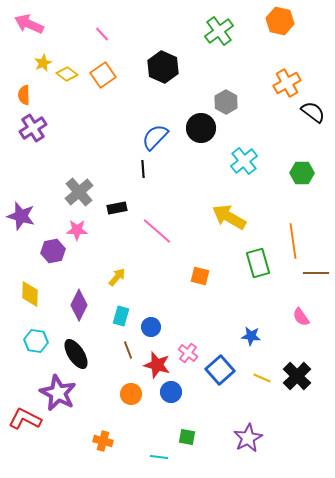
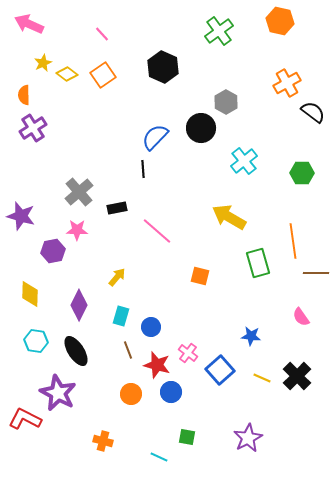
black ellipse at (76, 354): moved 3 px up
cyan line at (159, 457): rotated 18 degrees clockwise
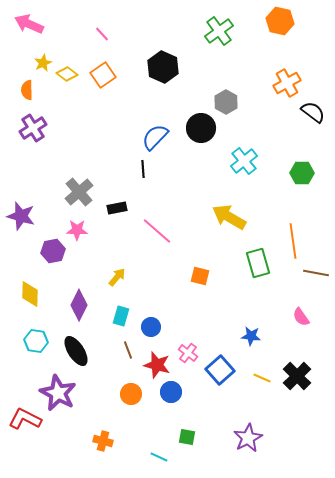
orange semicircle at (24, 95): moved 3 px right, 5 px up
brown line at (316, 273): rotated 10 degrees clockwise
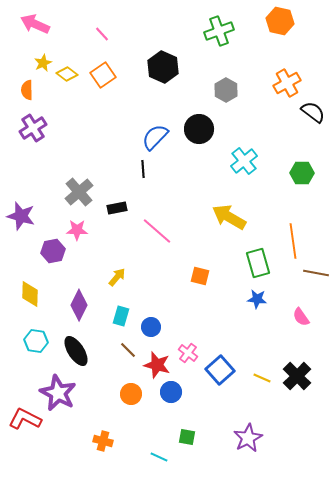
pink arrow at (29, 24): moved 6 px right
green cross at (219, 31): rotated 16 degrees clockwise
gray hexagon at (226, 102): moved 12 px up
black circle at (201, 128): moved 2 px left, 1 px down
blue star at (251, 336): moved 6 px right, 37 px up
brown line at (128, 350): rotated 24 degrees counterclockwise
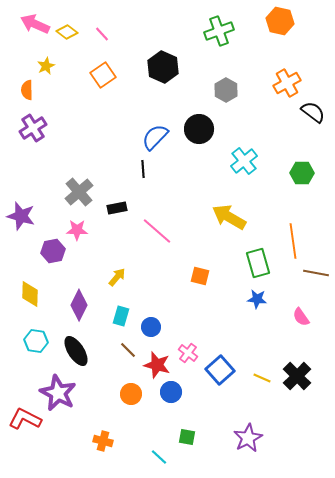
yellow star at (43, 63): moved 3 px right, 3 px down
yellow diamond at (67, 74): moved 42 px up
cyan line at (159, 457): rotated 18 degrees clockwise
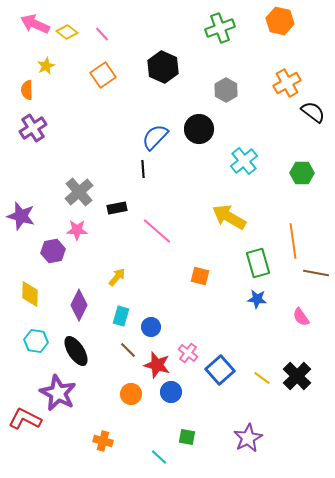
green cross at (219, 31): moved 1 px right, 3 px up
yellow line at (262, 378): rotated 12 degrees clockwise
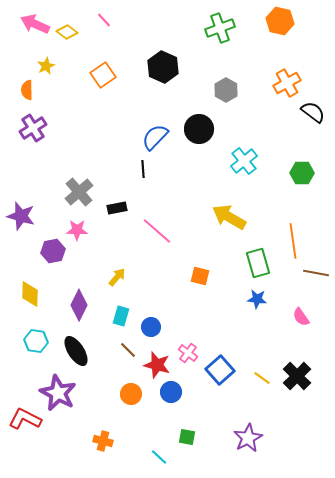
pink line at (102, 34): moved 2 px right, 14 px up
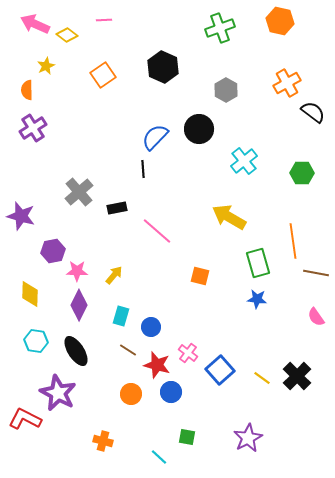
pink line at (104, 20): rotated 49 degrees counterclockwise
yellow diamond at (67, 32): moved 3 px down
pink star at (77, 230): moved 41 px down
yellow arrow at (117, 277): moved 3 px left, 2 px up
pink semicircle at (301, 317): moved 15 px right
brown line at (128, 350): rotated 12 degrees counterclockwise
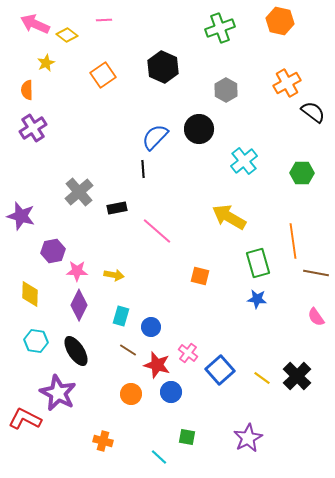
yellow star at (46, 66): moved 3 px up
yellow arrow at (114, 275): rotated 60 degrees clockwise
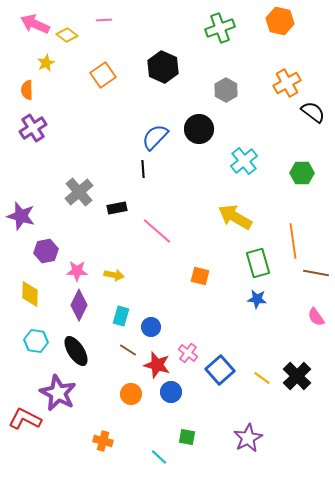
yellow arrow at (229, 217): moved 6 px right
purple hexagon at (53, 251): moved 7 px left
